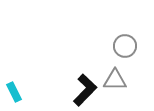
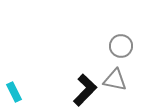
gray circle: moved 4 px left
gray triangle: rotated 10 degrees clockwise
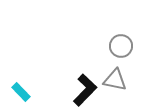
cyan rectangle: moved 7 px right; rotated 18 degrees counterclockwise
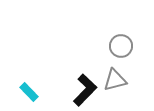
gray triangle: rotated 25 degrees counterclockwise
cyan rectangle: moved 8 px right
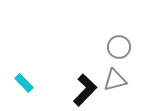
gray circle: moved 2 px left, 1 px down
cyan rectangle: moved 5 px left, 9 px up
